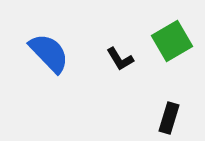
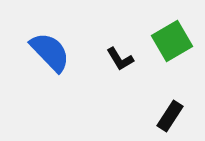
blue semicircle: moved 1 px right, 1 px up
black rectangle: moved 1 px right, 2 px up; rotated 16 degrees clockwise
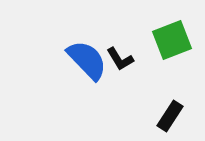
green square: moved 1 px up; rotated 9 degrees clockwise
blue semicircle: moved 37 px right, 8 px down
